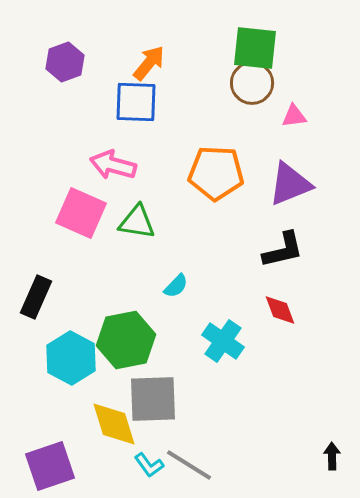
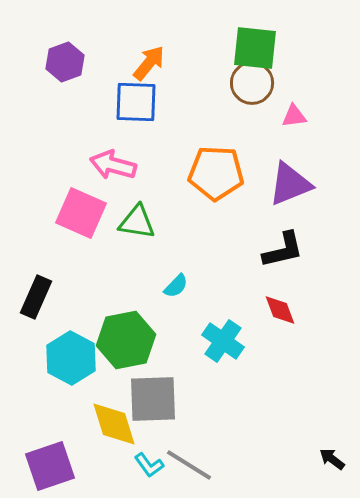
black arrow: moved 3 px down; rotated 52 degrees counterclockwise
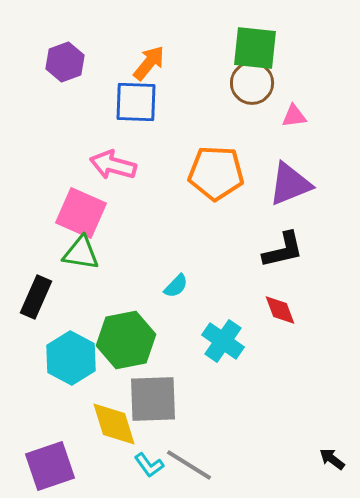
green triangle: moved 56 px left, 31 px down
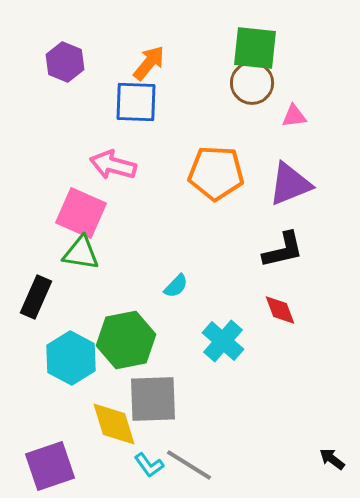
purple hexagon: rotated 18 degrees counterclockwise
cyan cross: rotated 6 degrees clockwise
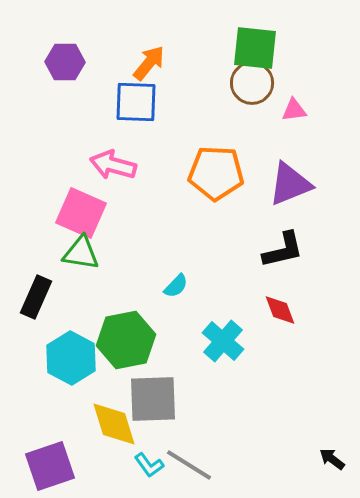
purple hexagon: rotated 21 degrees counterclockwise
pink triangle: moved 6 px up
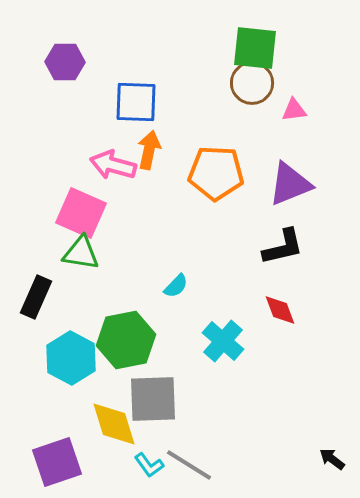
orange arrow: moved 87 px down; rotated 27 degrees counterclockwise
black L-shape: moved 3 px up
purple square: moved 7 px right, 4 px up
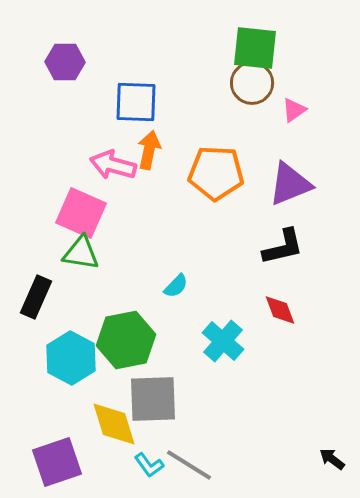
pink triangle: rotated 28 degrees counterclockwise
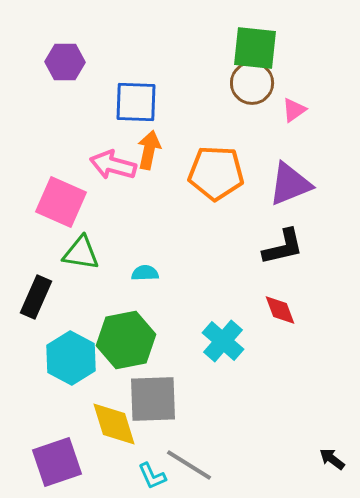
pink square: moved 20 px left, 11 px up
cyan semicircle: moved 31 px left, 13 px up; rotated 136 degrees counterclockwise
cyan L-shape: moved 3 px right, 11 px down; rotated 12 degrees clockwise
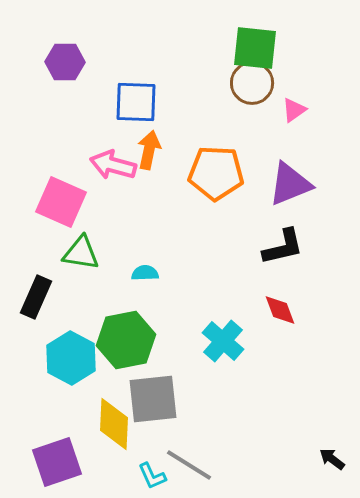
gray square: rotated 4 degrees counterclockwise
yellow diamond: rotated 20 degrees clockwise
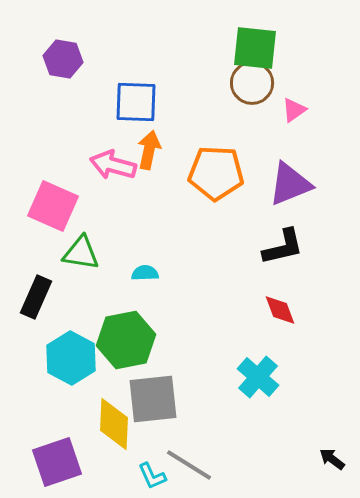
purple hexagon: moved 2 px left, 3 px up; rotated 9 degrees clockwise
pink square: moved 8 px left, 4 px down
cyan cross: moved 35 px right, 36 px down
